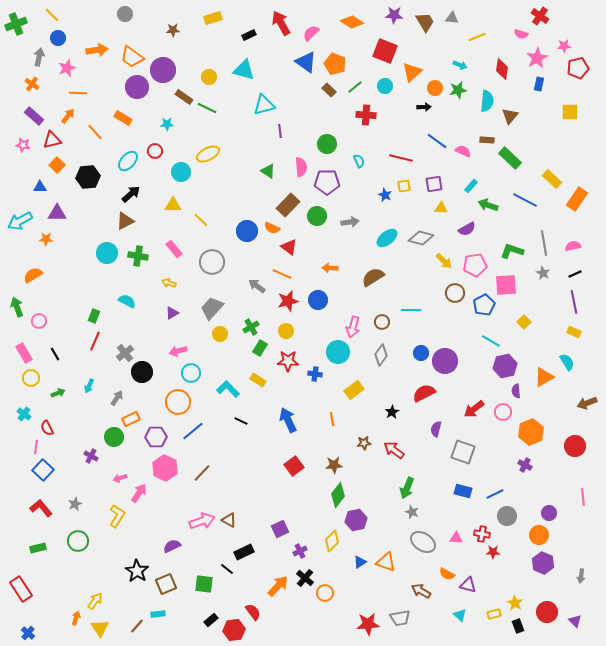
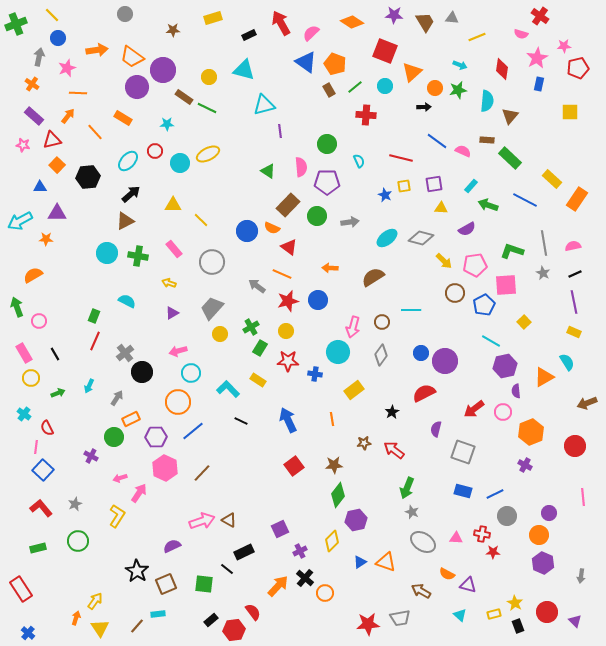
brown rectangle at (329, 90): rotated 16 degrees clockwise
cyan circle at (181, 172): moved 1 px left, 9 px up
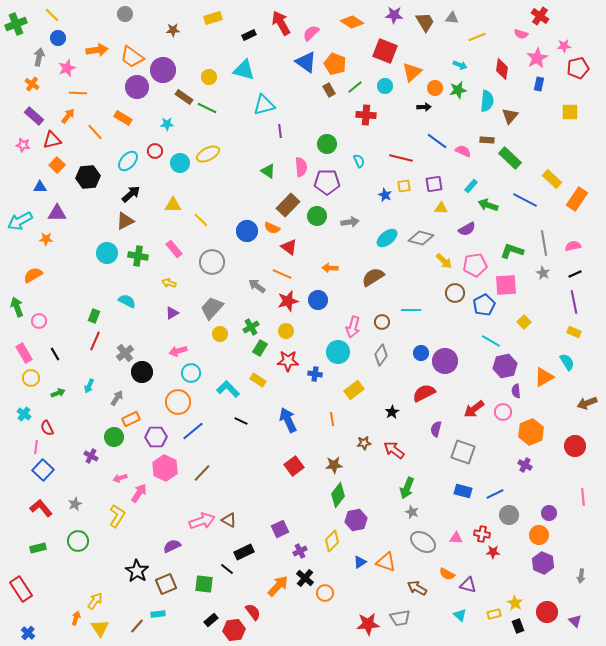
gray circle at (507, 516): moved 2 px right, 1 px up
brown arrow at (421, 591): moved 4 px left, 3 px up
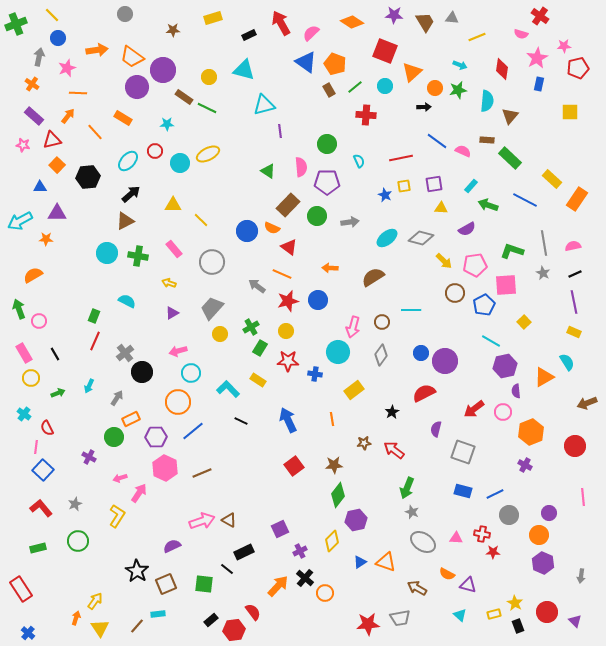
red line at (401, 158): rotated 25 degrees counterclockwise
green arrow at (17, 307): moved 2 px right, 2 px down
purple cross at (91, 456): moved 2 px left, 1 px down
brown line at (202, 473): rotated 24 degrees clockwise
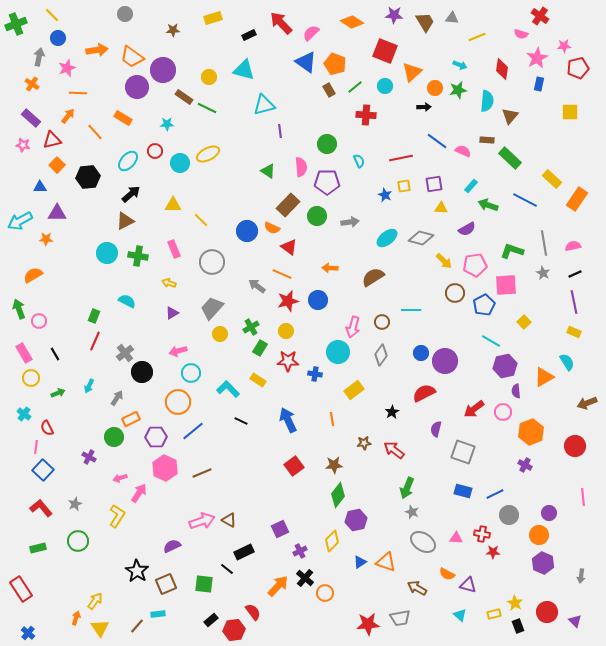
red arrow at (281, 23): rotated 15 degrees counterclockwise
purple rectangle at (34, 116): moved 3 px left, 2 px down
pink rectangle at (174, 249): rotated 18 degrees clockwise
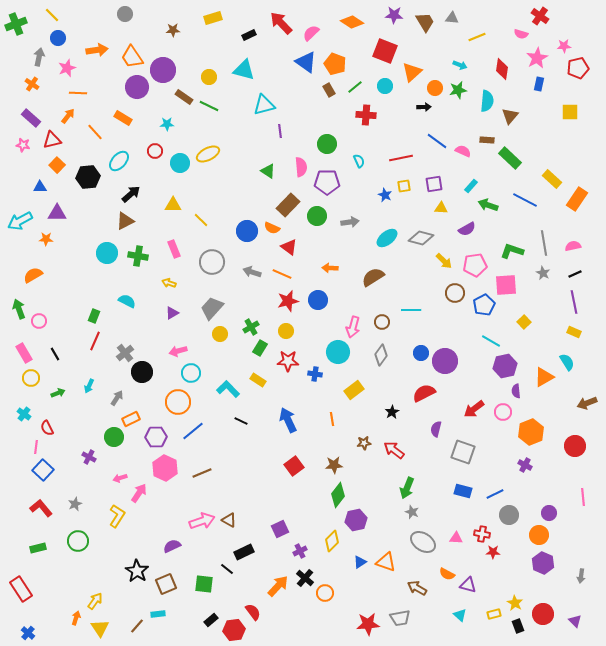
orange trapezoid at (132, 57): rotated 20 degrees clockwise
green line at (207, 108): moved 2 px right, 2 px up
cyan ellipse at (128, 161): moved 9 px left
gray arrow at (257, 286): moved 5 px left, 14 px up; rotated 18 degrees counterclockwise
red circle at (547, 612): moved 4 px left, 2 px down
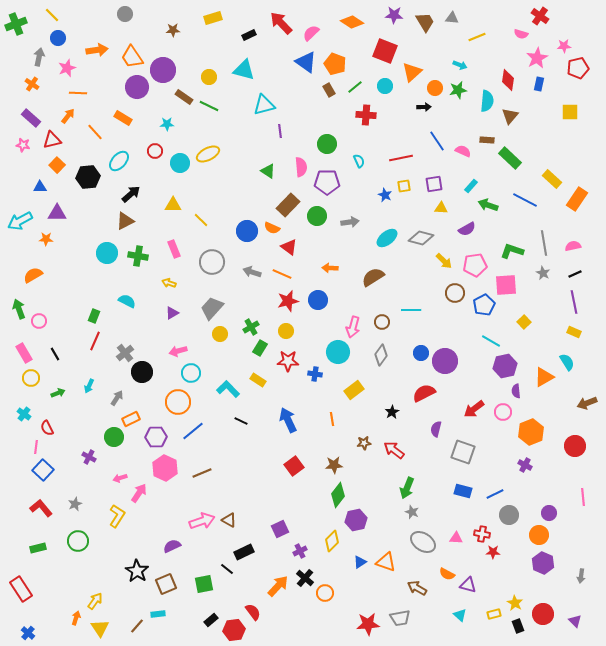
red diamond at (502, 69): moved 6 px right, 11 px down
blue line at (437, 141): rotated 20 degrees clockwise
green square at (204, 584): rotated 18 degrees counterclockwise
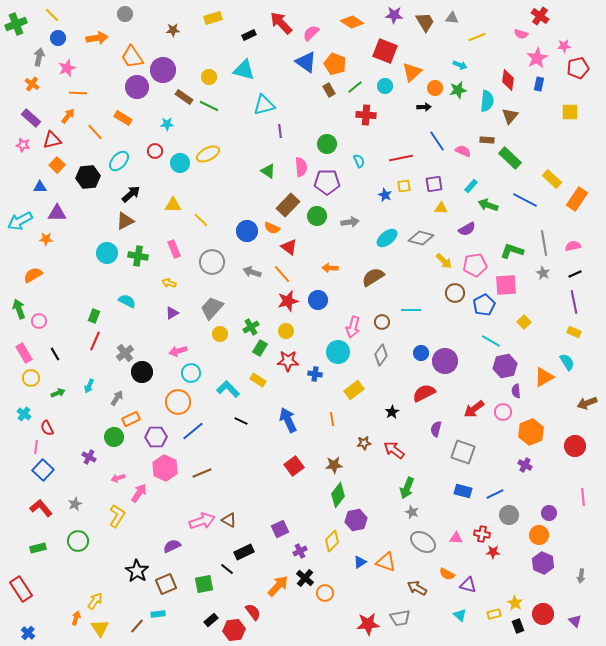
orange arrow at (97, 50): moved 12 px up
orange line at (282, 274): rotated 24 degrees clockwise
pink arrow at (120, 478): moved 2 px left
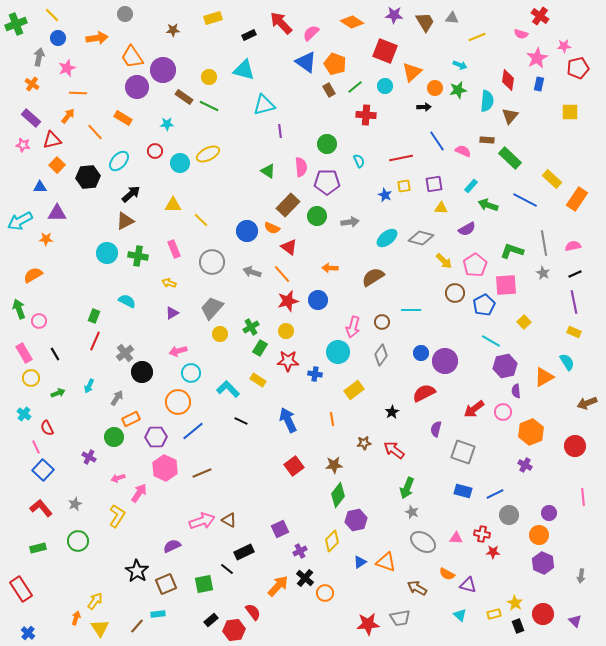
pink pentagon at (475, 265): rotated 25 degrees counterclockwise
pink line at (36, 447): rotated 32 degrees counterclockwise
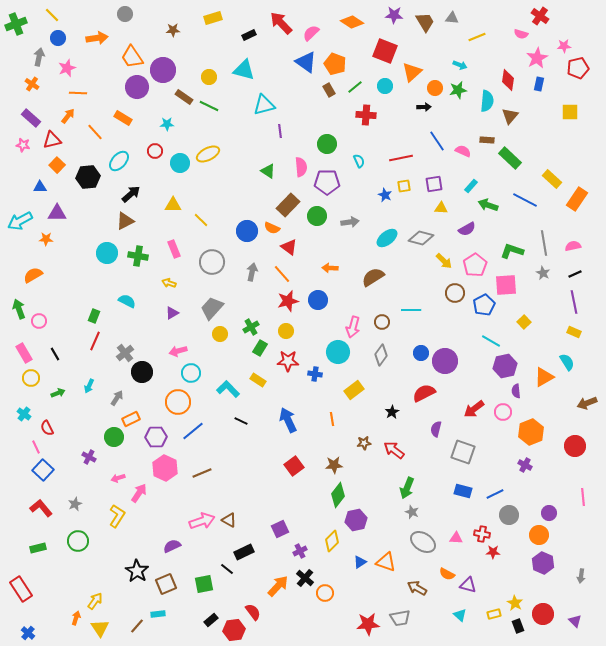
gray arrow at (252, 272): rotated 84 degrees clockwise
